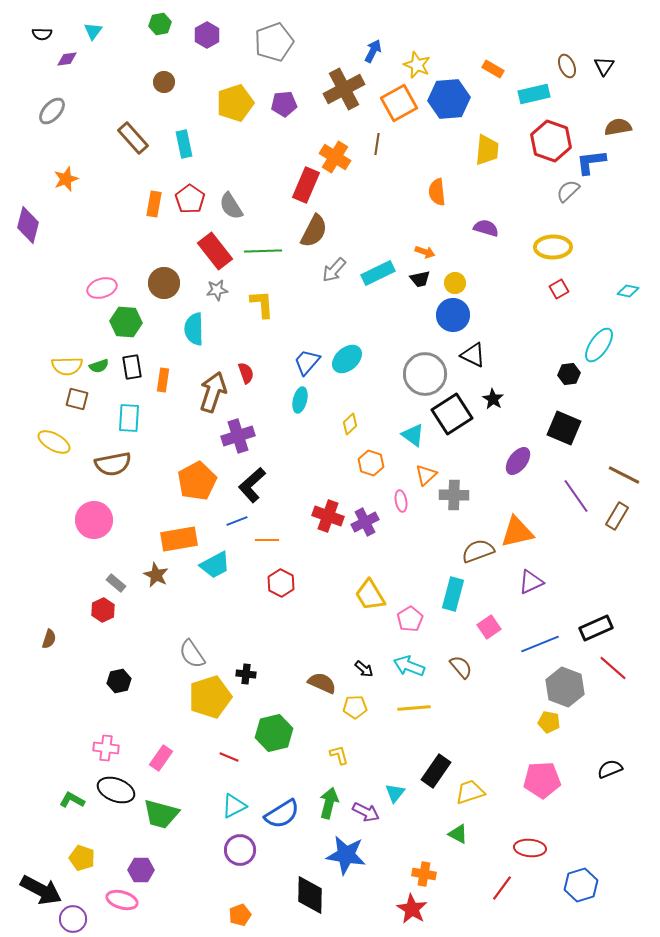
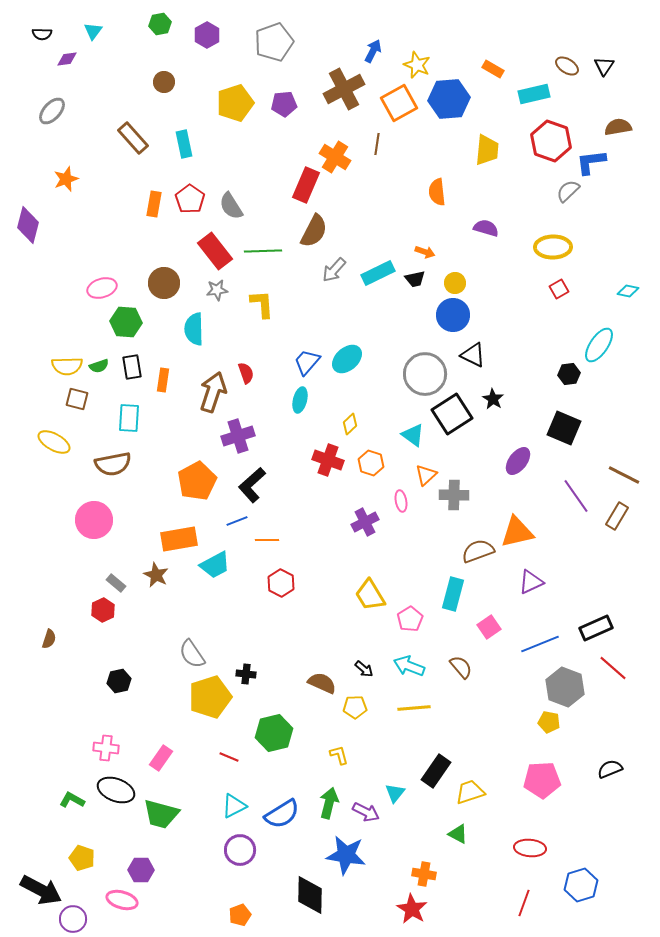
brown ellipse at (567, 66): rotated 35 degrees counterclockwise
black trapezoid at (420, 279): moved 5 px left
red cross at (328, 516): moved 56 px up
red line at (502, 888): moved 22 px right, 15 px down; rotated 16 degrees counterclockwise
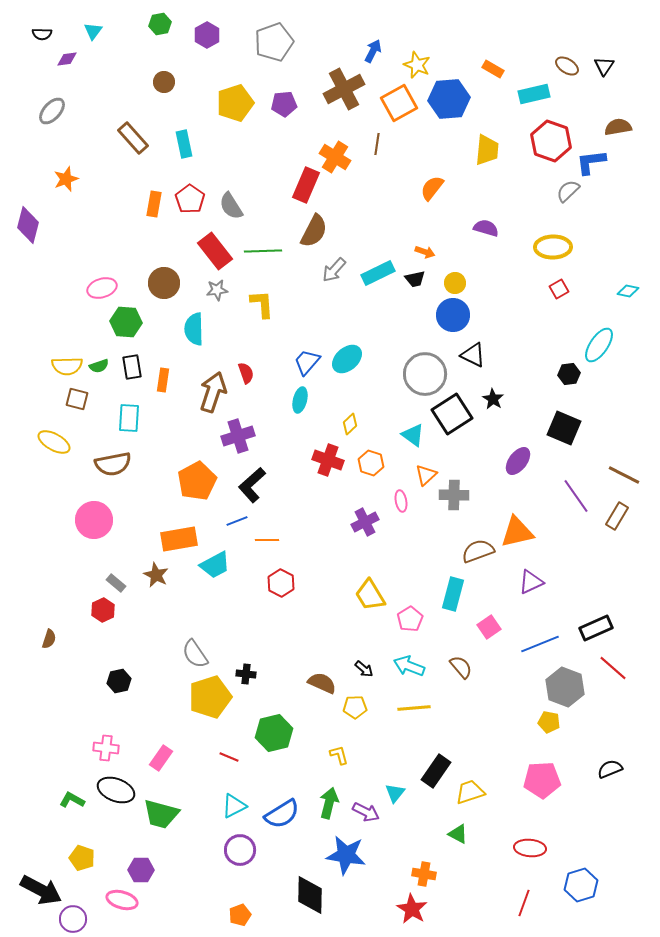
orange semicircle at (437, 192): moved 5 px left, 4 px up; rotated 44 degrees clockwise
gray semicircle at (192, 654): moved 3 px right
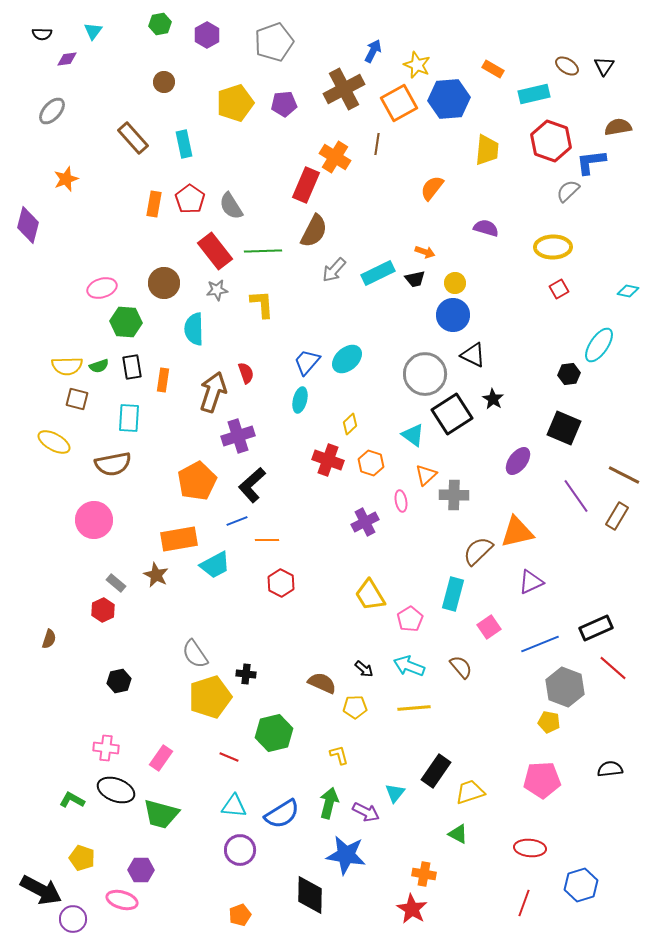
brown semicircle at (478, 551): rotated 24 degrees counterclockwise
black semicircle at (610, 769): rotated 15 degrees clockwise
cyan triangle at (234, 806): rotated 32 degrees clockwise
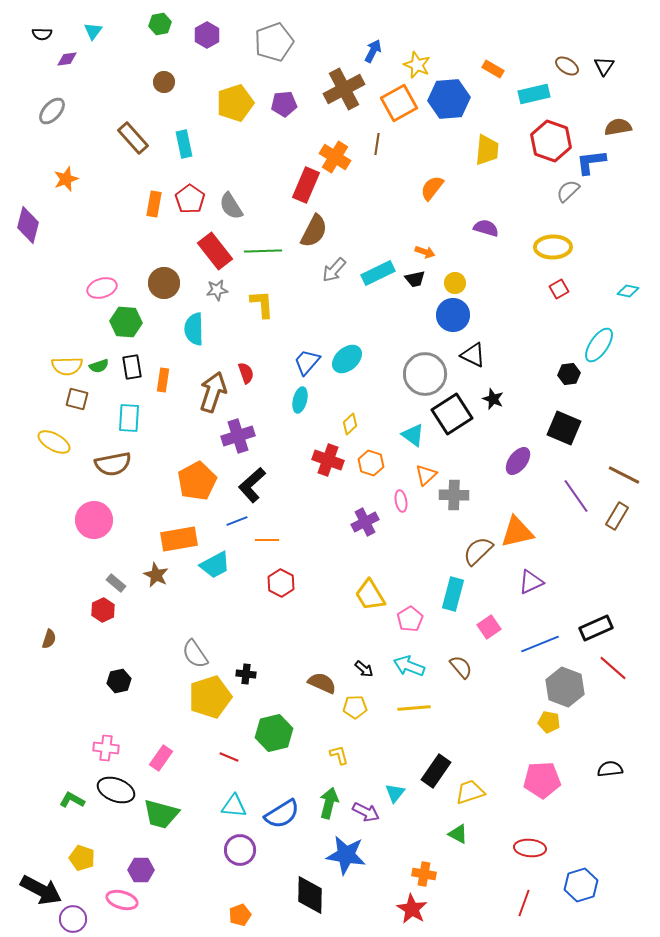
black star at (493, 399): rotated 10 degrees counterclockwise
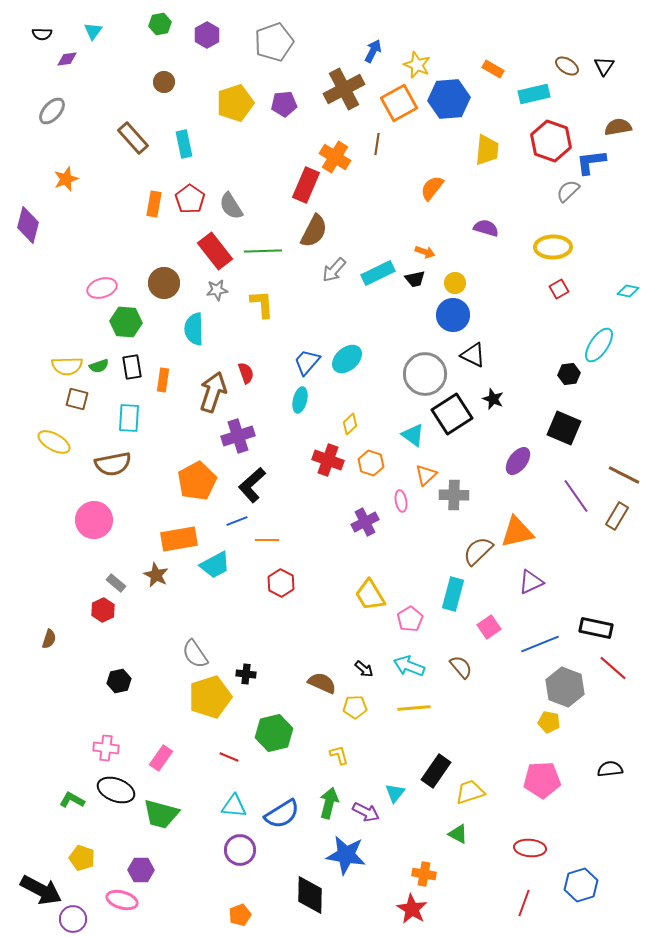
black rectangle at (596, 628): rotated 36 degrees clockwise
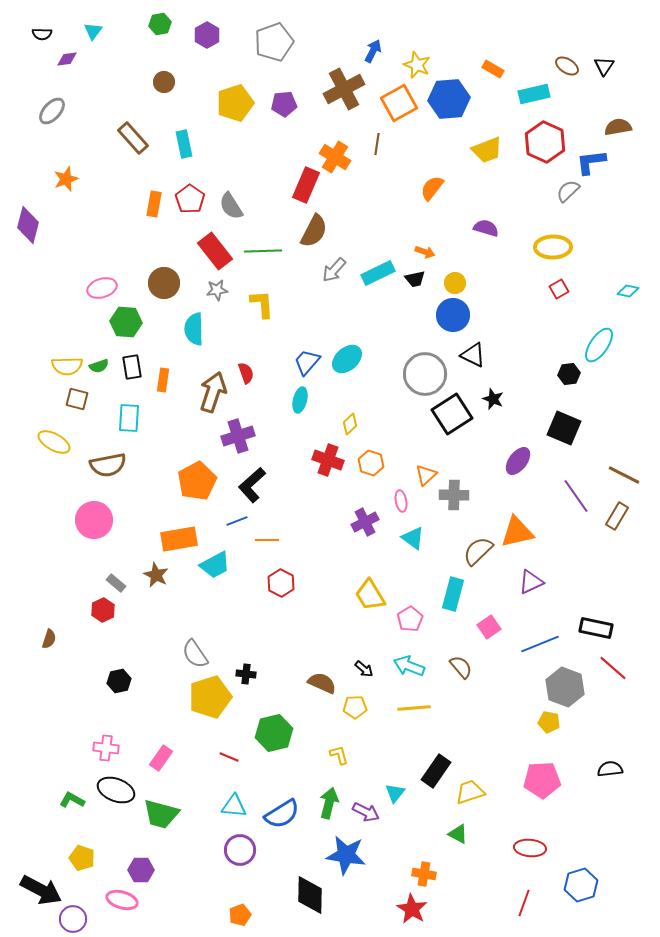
red hexagon at (551, 141): moved 6 px left, 1 px down; rotated 6 degrees clockwise
yellow trapezoid at (487, 150): rotated 64 degrees clockwise
cyan triangle at (413, 435): moved 103 px down
brown semicircle at (113, 464): moved 5 px left, 1 px down
